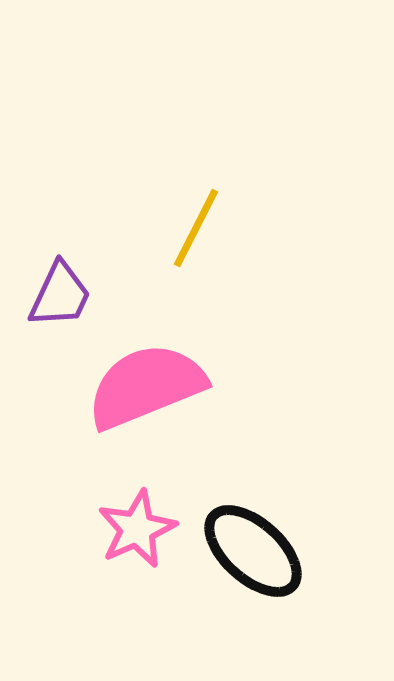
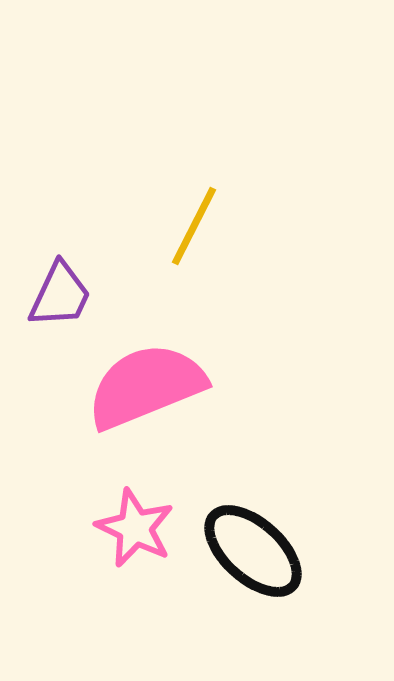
yellow line: moved 2 px left, 2 px up
pink star: moved 2 px left, 1 px up; rotated 22 degrees counterclockwise
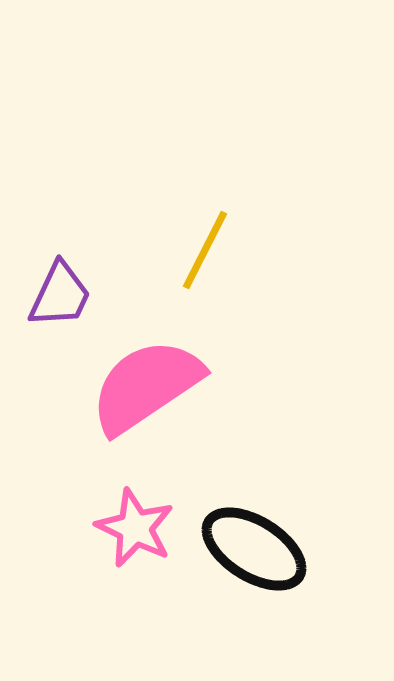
yellow line: moved 11 px right, 24 px down
pink semicircle: rotated 12 degrees counterclockwise
black ellipse: moved 1 px right, 2 px up; rotated 10 degrees counterclockwise
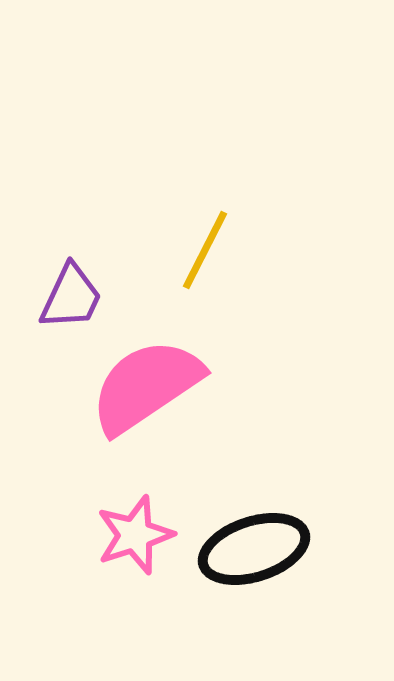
purple trapezoid: moved 11 px right, 2 px down
pink star: moved 7 px down; rotated 28 degrees clockwise
black ellipse: rotated 50 degrees counterclockwise
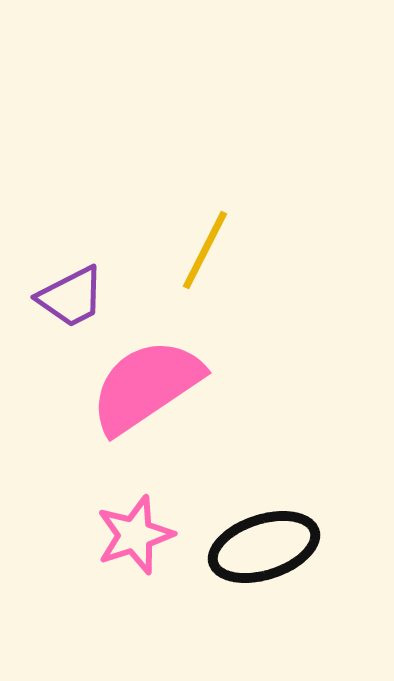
purple trapezoid: rotated 38 degrees clockwise
black ellipse: moved 10 px right, 2 px up
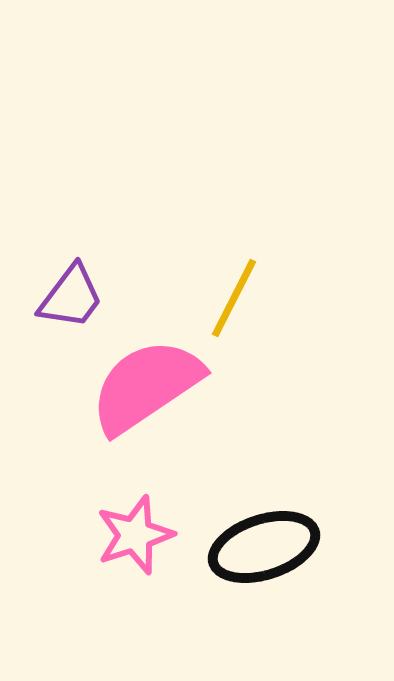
yellow line: moved 29 px right, 48 px down
purple trapezoid: rotated 26 degrees counterclockwise
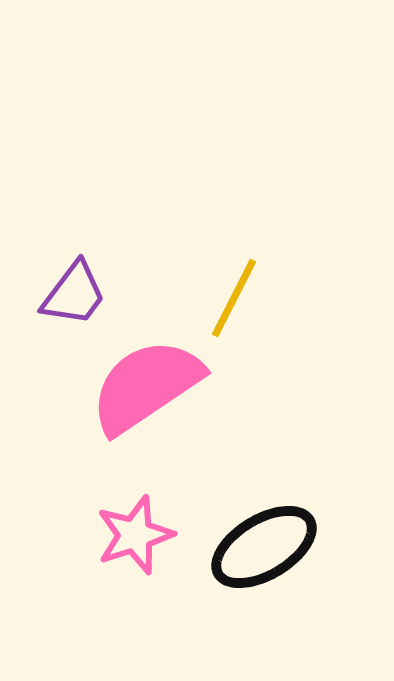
purple trapezoid: moved 3 px right, 3 px up
black ellipse: rotated 13 degrees counterclockwise
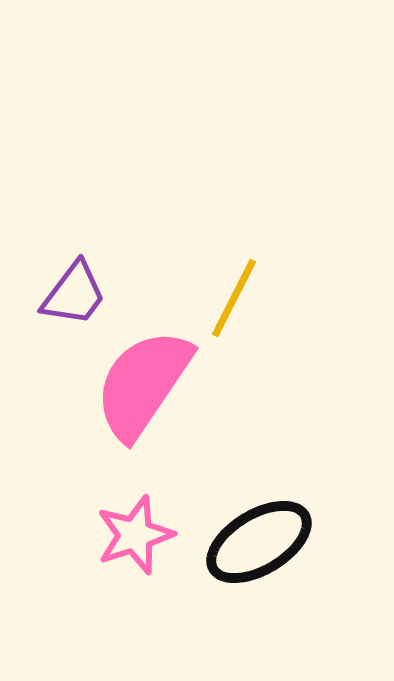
pink semicircle: moved 3 px left, 2 px up; rotated 22 degrees counterclockwise
black ellipse: moved 5 px left, 5 px up
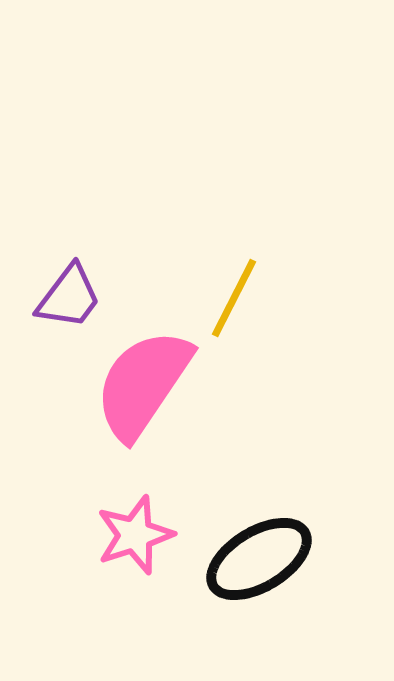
purple trapezoid: moved 5 px left, 3 px down
black ellipse: moved 17 px down
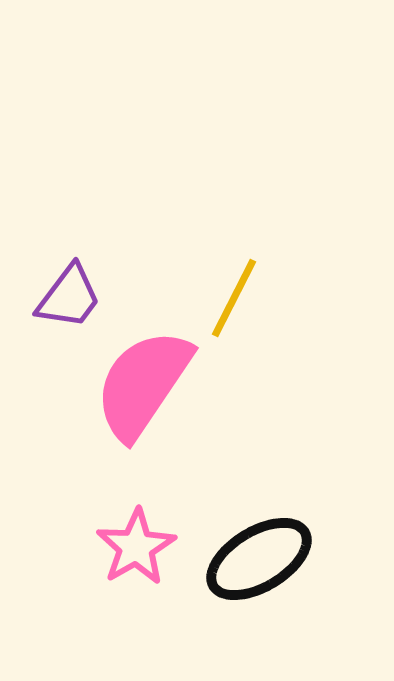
pink star: moved 1 px right, 12 px down; rotated 12 degrees counterclockwise
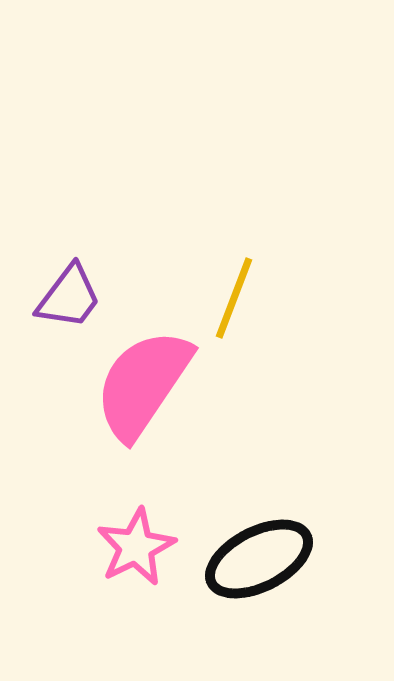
yellow line: rotated 6 degrees counterclockwise
pink star: rotated 4 degrees clockwise
black ellipse: rotated 4 degrees clockwise
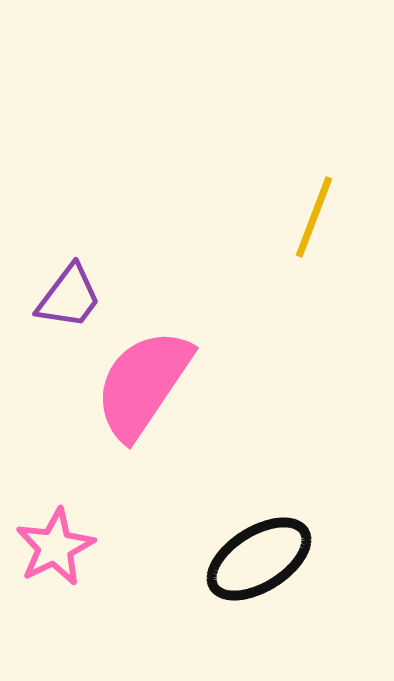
yellow line: moved 80 px right, 81 px up
pink star: moved 81 px left
black ellipse: rotated 5 degrees counterclockwise
